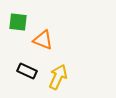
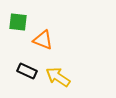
yellow arrow: rotated 80 degrees counterclockwise
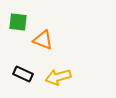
black rectangle: moved 4 px left, 3 px down
yellow arrow: rotated 50 degrees counterclockwise
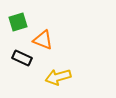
green square: rotated 24 degrees counterclockwise
black rectangle: moved 1 px left, 16 px up
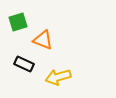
black rectangle: moved 2 px right, 6 px down
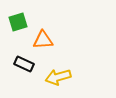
orange triangle: rotated 25 degrees counterclockwise
